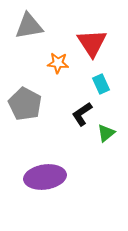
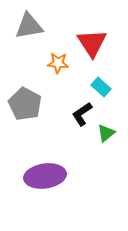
cyan rectangle: moved 3 px down; rotated 24 degrees counterclockwise
purple ellipse: moved 1 px up
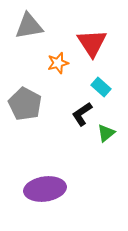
orange star: rotated 20 degrees counterclockwise
purple ellipse: moved 13 px down
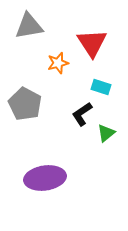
cyan rectangle: rotated 24 degrees counterclockwise
purple ellipse: moved 11 px up
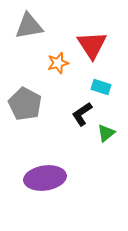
red triangle: moved 2 px down
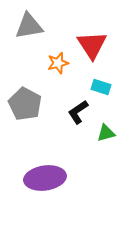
black L-shape: moved 4 px left, 2 px up
green triangle: rotated 24 degrees clockwise
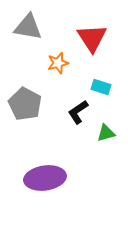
gray triangle: moved 1 px left, 1 px down; rotated 20 degrees clockwise
red triangle: moved 7 px up
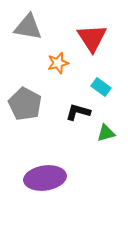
cyan rectangle: rotated 18 degrees clockwise
black L-shape: rotated 50 degrees clockwise
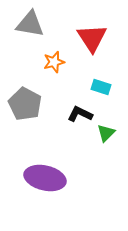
gray triangle: moved 2 px right, 3 px up
orange star: moved 4 px left, 1 px up
cyan rectangle: rotated 18 degrees counterclockwise
black L-shape: moved 2 px right, 2 px down; rotated 10 degrees clockwise
green triangle: rotated 30 degrees counterclockwise
purple ellipse: rotated 21 degrees clockwise
